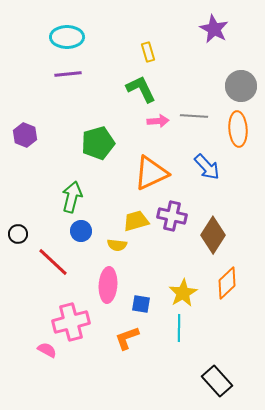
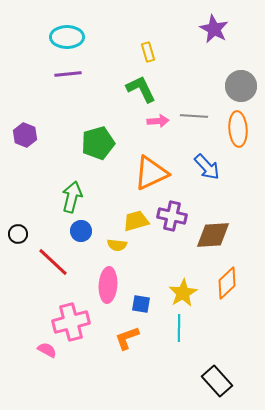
brown diamond: rotated 54 degrees clockwise
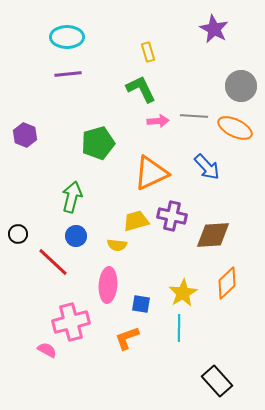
orange ellipse: moved 3 px left, 1 px up; rotated 60 degrees counterclockwise
blue circle: moved 5 px left, 5 px down
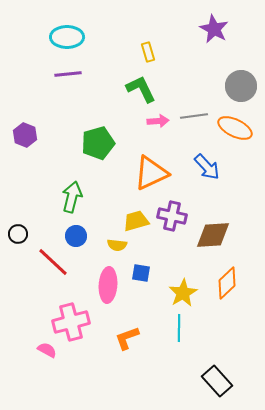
gray line: rotated 12 degrees counterclockwise
blue square: moved 31 px up
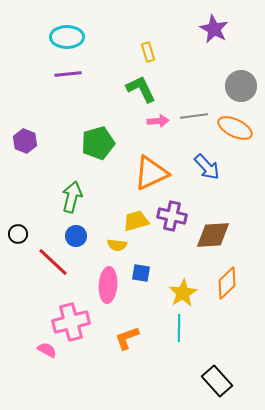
purple hexagon: moved 6 px down
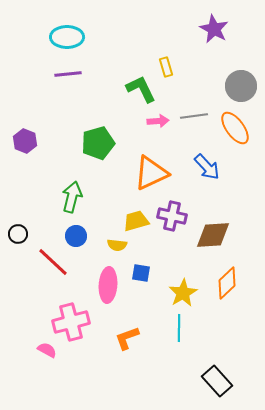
yellow rectangle: moved 18 px right, 15 px down
orange ellipse: rotated 28 degrees clockwise
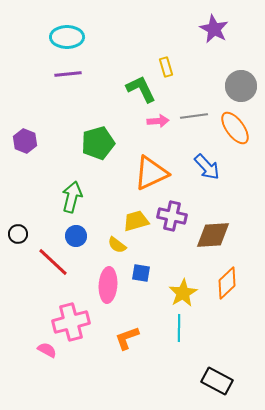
yellow semicircle: rotated 30 degrees clockwise
black rectangle: rotated 20 degrees counterclockwise
